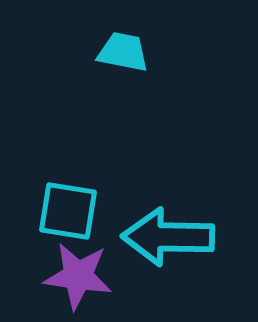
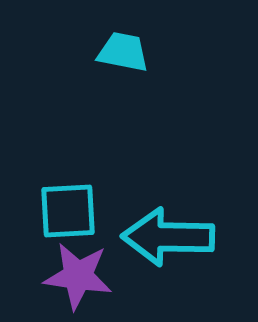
cyan square: rotated 12 degrees counterclockwise
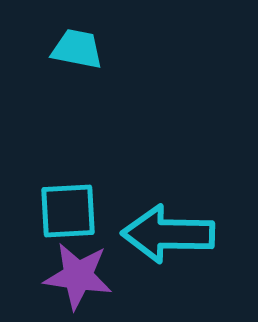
cyan trapezoid: moved 46 px left, 3 px up
cyan arrow: moved 3 px up
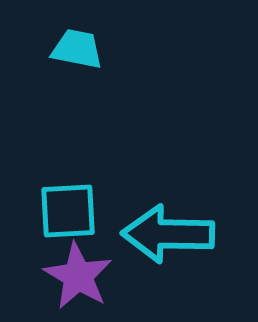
purple star: rotated 22 degrees clockwise
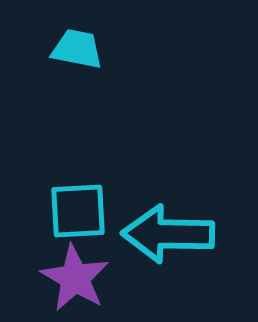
cyan square: moved 10 px right
purple star: moved 3 px left, 2 px down
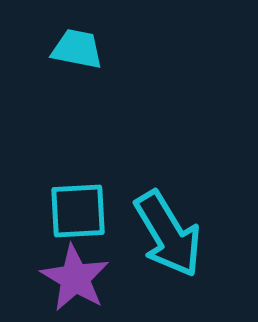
cyan arrow: rotated 122 degrees counterclockwise
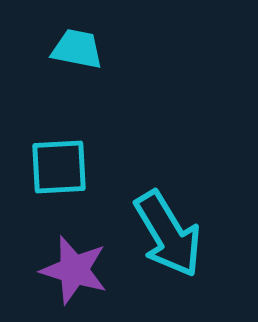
cyan square: moved 19 px left, 44 px up
purple star: moved 1 px left, 8 px up; rotated 14 degrees counterclockwise
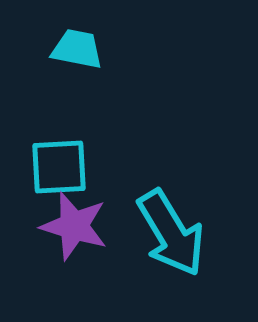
cyan arrow: moved 3 px right, 1 px up
purple star: moved 44 px up
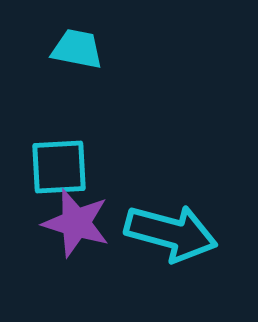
purple star: moved 2 px right, 3 px up
cyan arrow: rotated 44 degrees counterclockwise
